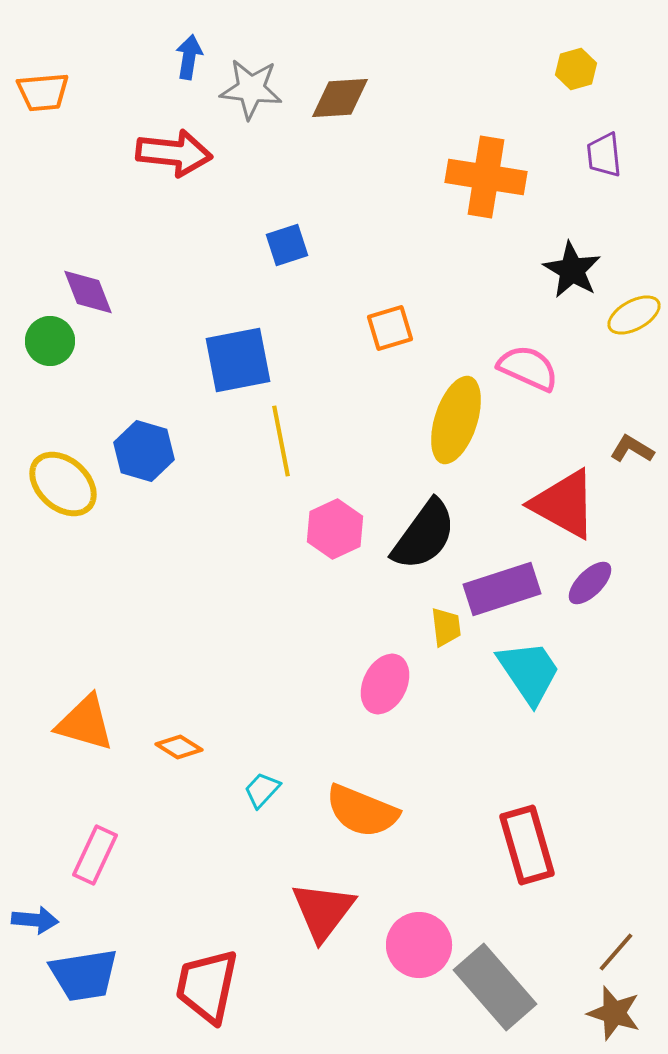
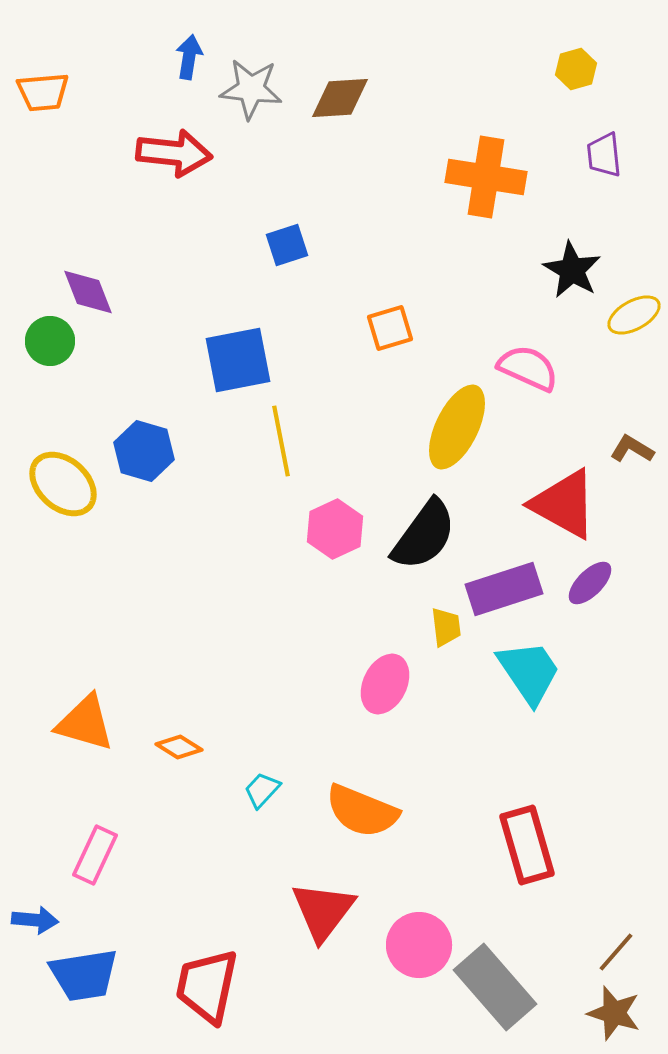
yellow ellipse at (456, 420): moved 1 px right, 7 px down; rotated 8 degrees clockwise
purple rectangle at (502, 589): moved 2 px right
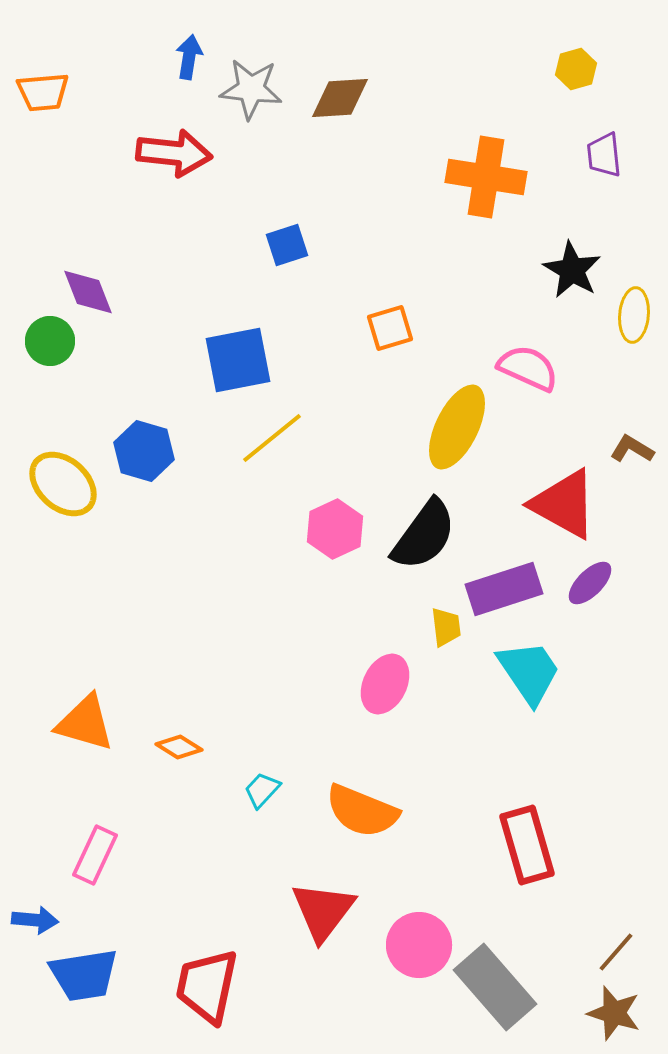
yellow ellipse at (634, 315): rotated 56 degrees counterclockwise
yellow line at (281, 441): moved 9 px left, 3 px up; rotated 62 degrees clockwise
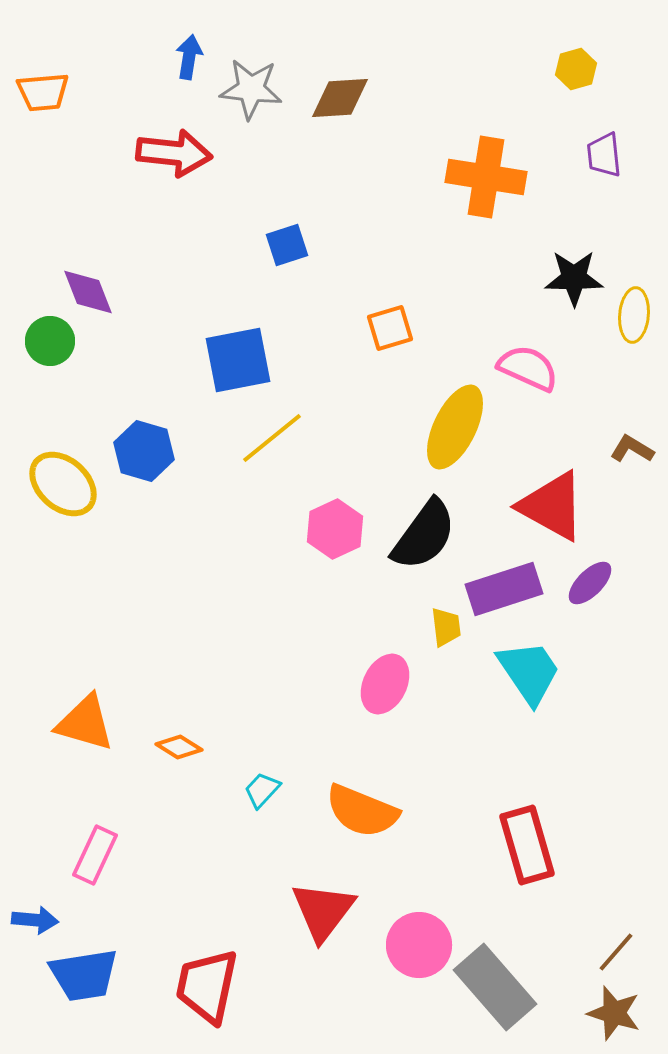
black star at (572, 270): moved 2 px right, 8 px down; rotated 30 degrees counterclockwise
yellow ellipse at (457, 427): moved 2 px left
red triangle at (564, 504): moved 12 px left, 2 px down
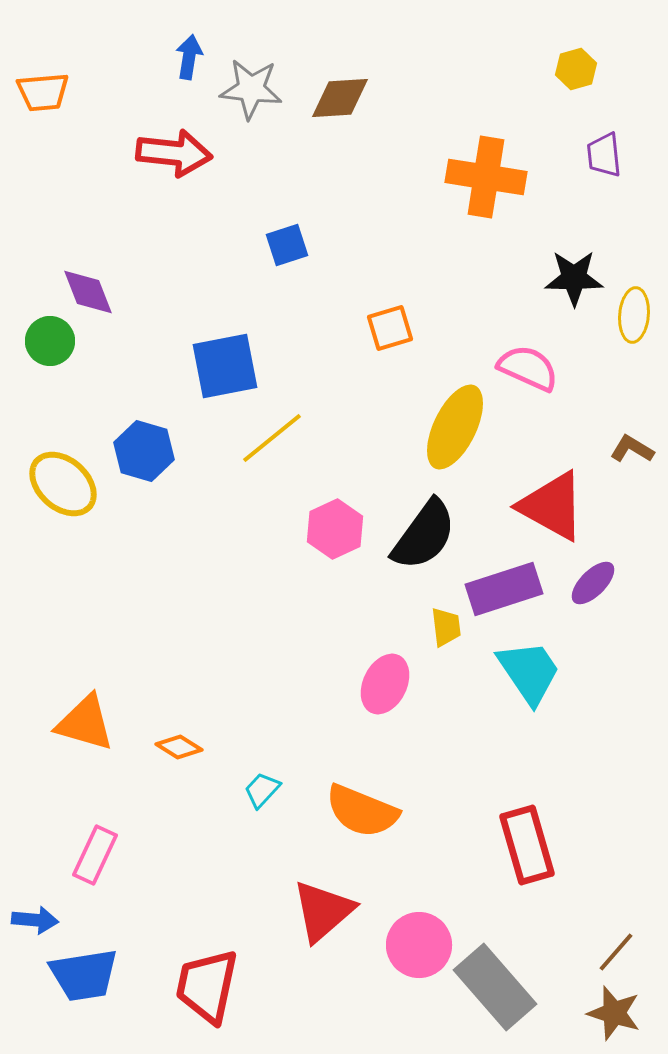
blue square at (238, 360): moved 13 px left, 6 px down
purple ellipse at (590, 583): moved 3 px right
red triangle at (323, 911): rotated 12 degrees clockwise
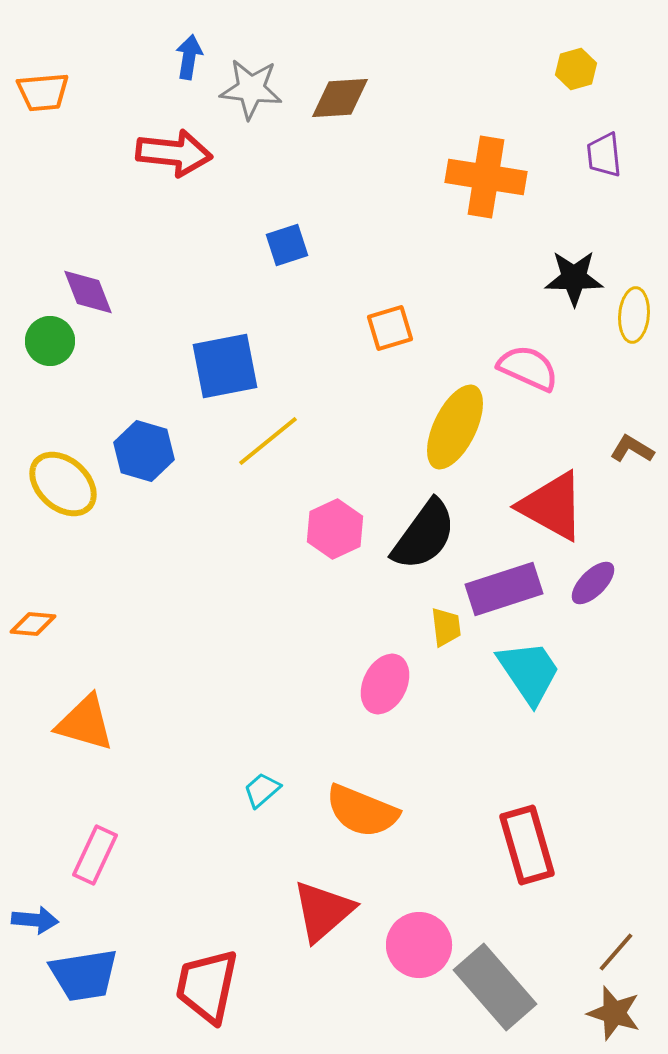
yellow line at (272, 438): moved 4 px left, 3 px down
orange diamond at (179, 747): moved 146 px left, 123 px up; rotated 27 degrees counterclockwise
cyan trapezoid at (262, 790): rotated 6 degrees clockwise
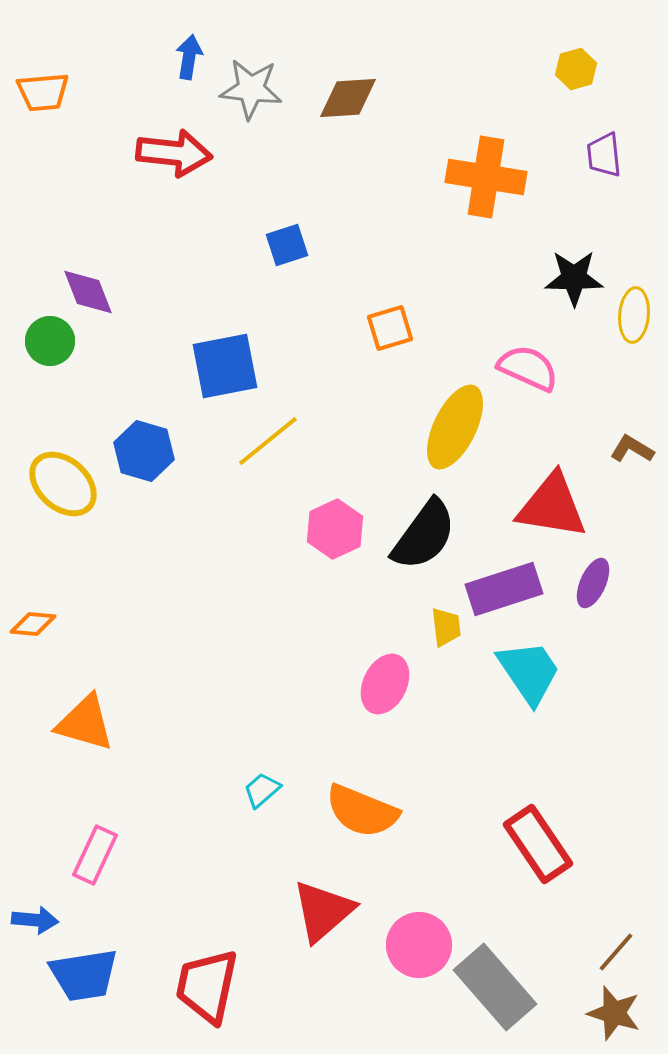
brown diamond at (340, 98): moved 8 px right
red triangle at (552, 506): rotated 20 degrees counterclockwise
purple ellipse at (593, 583): rotated 21 degrees counterclockwise
red rectangle at (527, 845): moved 11 px right, 1 px up; rotated 18 degrees counterclockwise
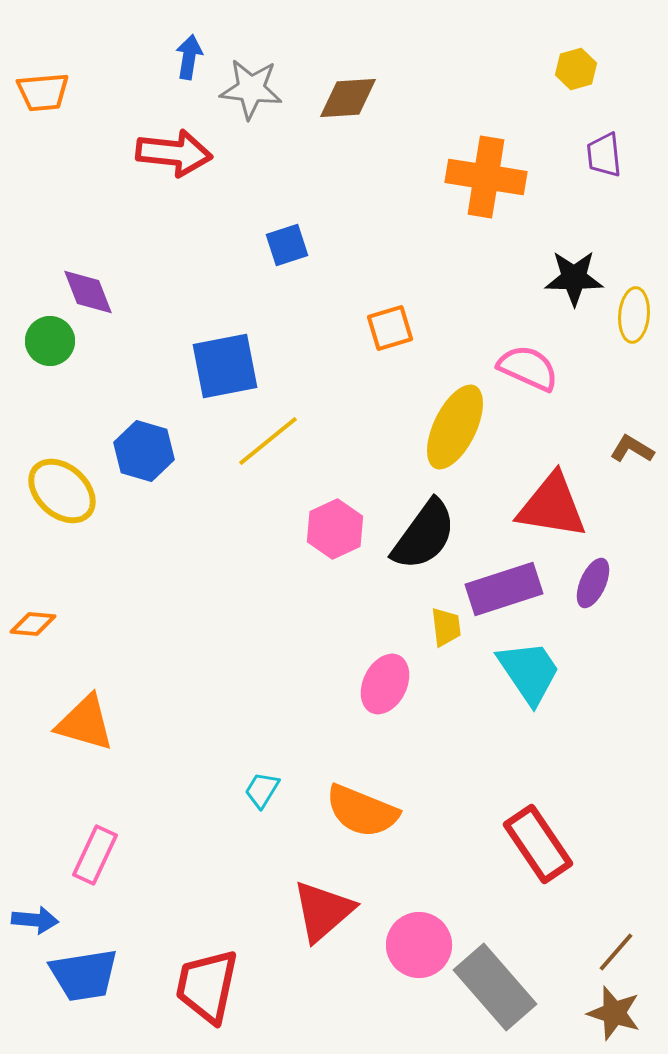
yellow ellipse at (63, 484): moved 1 px left, 7 px down
cyan trapezoid at (262, 790): rotated 18 degrees counterclockwise
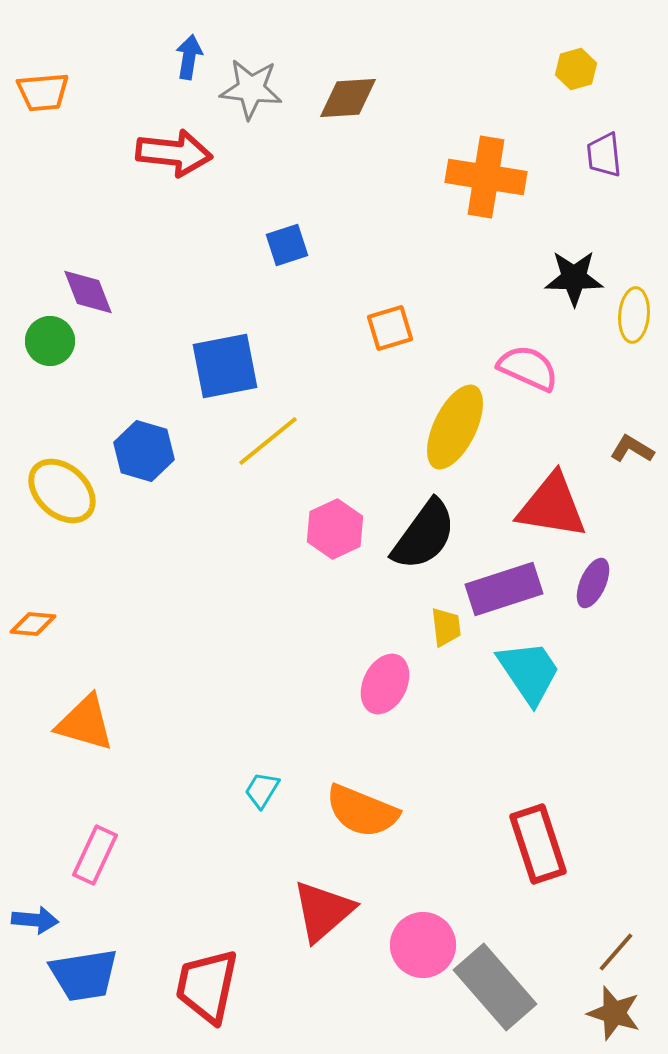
red rectangle at (538, 844): rotated 16 degrees clockwise
pink circle at (419, 945): moved 4 px right
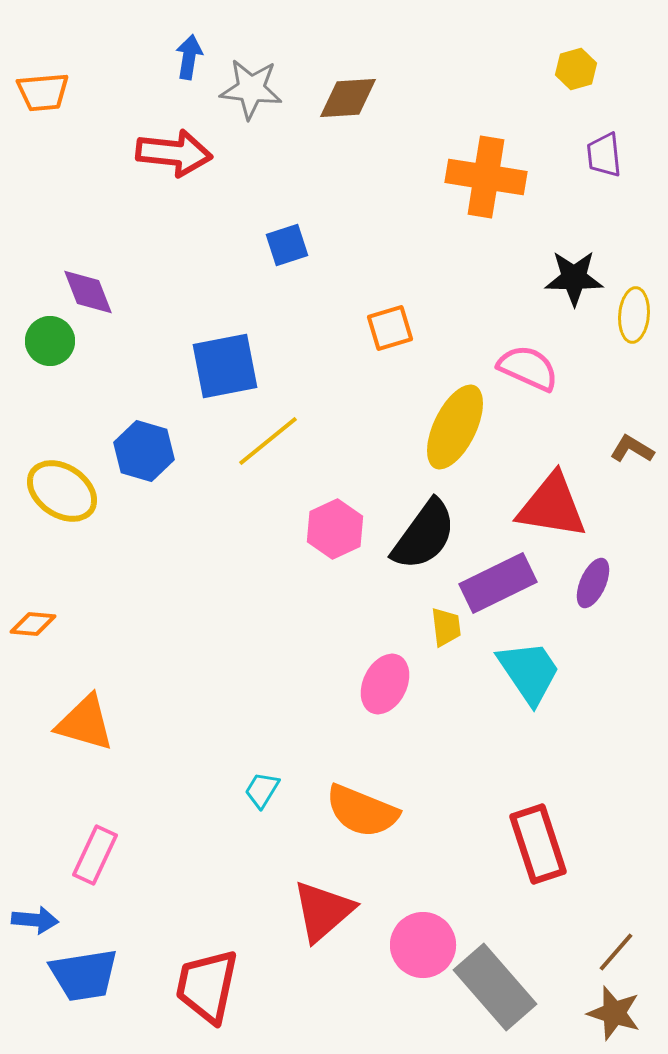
yellow ellipse at (62, 491): rotated 8 degrees counterclockwise
purple rectangle at (504, 589): moved 6 px left, 6 px up; rotated 8 degrees counterclockwise
